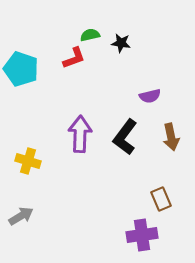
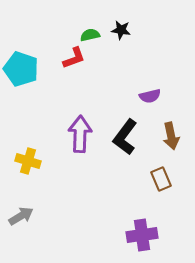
black star: moved 13 px up
brown arrow: moved 1 px up
brown rectangle: moved 20 px up
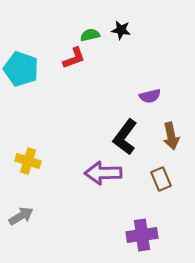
purple arrow: moved 23 px right, 39 px down; rotated 93 degrees counterclockwise
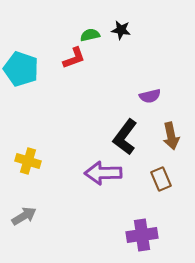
gray arrow: moved 3 px right
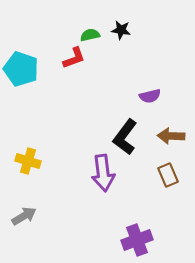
brown arrow: rotated 104 degrees clockwise
purple arrow: rotated 96 degrees counterclockwise
brown rectangle: moved 7 px right, 4 px up
purple cross: moved 5 px left, 5 px down; rotated 12 degrees counterclockwise
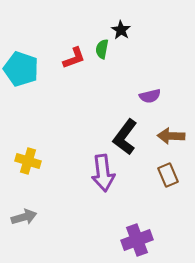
black star: rotated 24 degrees clockwise
green semicircle: moved 12 px right, 14 px down; rotated 66 degrees counterclockwise
gray arrow: moved 1 px down; rotated 15 degrees clockwise
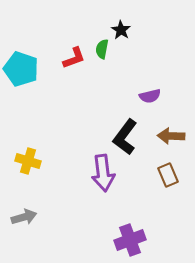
purple cross: moved 7 px left
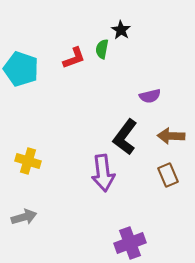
purple cross: moved 3 px down
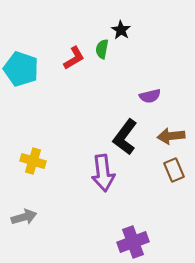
red L-shape: rotated 10 degrees counterclockwise
brown arrow: rotated 8 degrees counterclockwise
yellow cross: moved 5 px right
brown rectangle: moved 6 px right, 5 px up
purple cross: moved 3 px right, 1 px up
